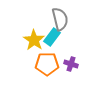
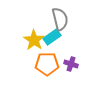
cyan rectangle: rotated 18 degrees clockwise
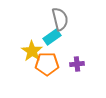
yellow star: moved 2 px left, 11 px down
purple cross: moved 6 px right; rotated 24 degrees counterclockwise
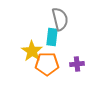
cyan rectangle: rotated 48 degrees counterclockwise
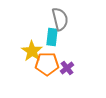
purple cross: moved 10 px left, 4 px down; rotated 32 degrees counterclockwise
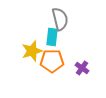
yellow star: rotated 20 degrees clockwise
orange pentagon: moved 5 px right, 3 px up
purple cross: moved 15 px right; rotated 16 degrees counterclockwise
